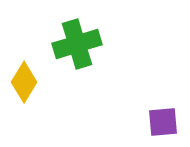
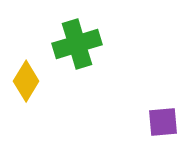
yellow diamond: moved 2 px right, 1 px up
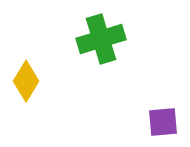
green cross: moved 24 px right, 5 px up
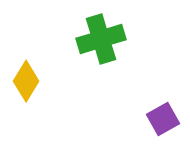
purple square: moved 3 px up; rotated 24 degrees counterclockwise
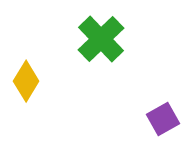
green cross: rotated 27 degrees counterclockwise
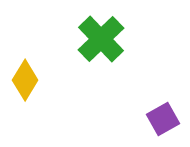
yellow diamond: moved 1 px left, 1 px up
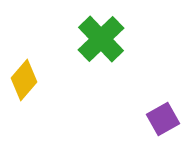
yellow diamond: moved 1 px left; rotated 9 degrees clockwise
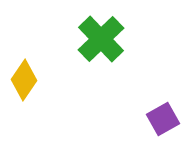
yellow diamond: rotated 6 degrees counterclockwise
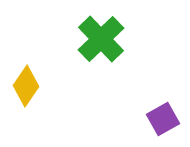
yellow diamond: moved 2 px right, 6 px down
